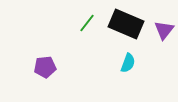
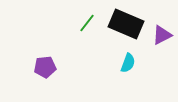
purple triangle: moved 2 px left, 5 px down; rotated 25 degrees clockwise
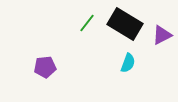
black rectangle: moved 1 px left; rotated 8 degrees clockwise
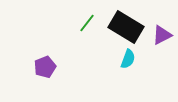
black rectangle: moved 1 px right, 3 px down
cyan semicircle: moved 4 px up
purple pentagon: rotated 15 degrees counterclockwise
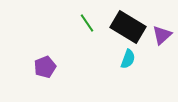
green line: rotated 72 degrees counterclockwise
black rectangle: moved 2 px right
purple triangle: rotated 15 degrees counterclockwise
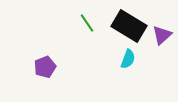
black rectangle: moved 1 px right, 1 px up
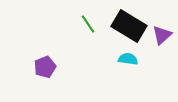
green line: moved 1 px right, 1 px down
cyan semicircle: rotated 102 degrees counterclockwise
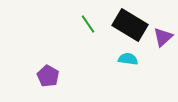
black rectangle: moved 1 px right, 1 px up
purple triangle: moved 1 px right, 2 px down
purple pentagon: moved 3 px right, 9 px down; rotated 20 degrees counterclockwise
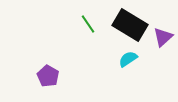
cyan semicircle: rotated 42 degrees counterclockwise
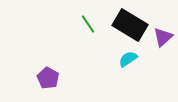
purple pentagon: moved 2 px down
